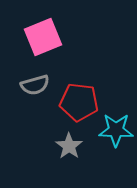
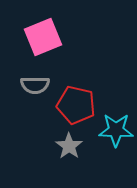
gray semicircle: rotated 16 degrees clockwise
red pentagon: moved 3 px left, 3 px down; rotated 6 degrees clockwise
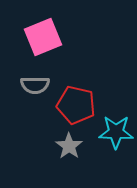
cyan star: moved 2 px down
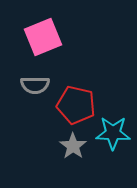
cyan star: moved 3 px left, 1 px down
gray star: moved 4 px right
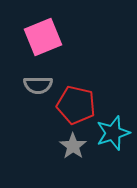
gray semicircle: moved 3 px right
cyan star: rotated 20 degrees counterclockwise
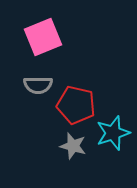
gray star: rotated 20 degrees counterclockwise
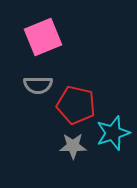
gray star: rotated 16 degrees counterclockwise
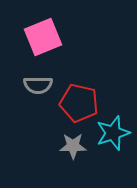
red pentagon: moved 3 px right, 2 px up
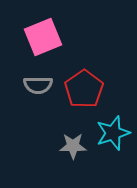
red pentagon: moved 5 px right, 14 px up; rotated 24 degrees clockwise
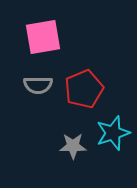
pink square: rotated 12 degrees clockwise
red pentagon: rotated 12 degrees clockwise
